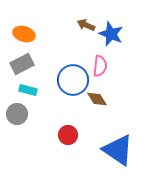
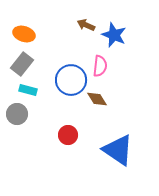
blue star: moved 3 px right, 1 px down
gray rectangle: rotated 25 degrees counterclockwise
blue circle: moved 2 px left
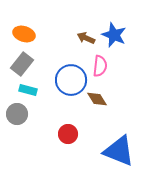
brown arrow: moved 13 px down
red circle: moved 1 px up
blue triangle: moved 1 px right, 1 px down; rotated 12 degrees counterclockwise
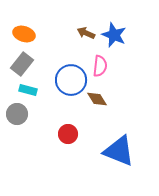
brown arrow: moved 5 px up
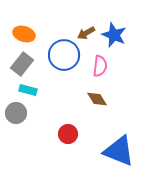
brown arrow: rotated 54 degrees counterclockwise
blue circle: moved 7 px left, 25 px up
gray circle: moved 1 px left, 1 px up
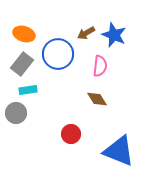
blue circle: moved 6 px left, 1 px up
cyan rectangle: rotated 24 degrees counterclockwise
red circle: moved 3 px right
